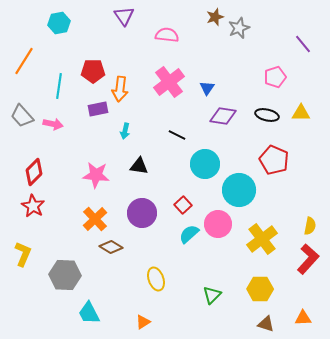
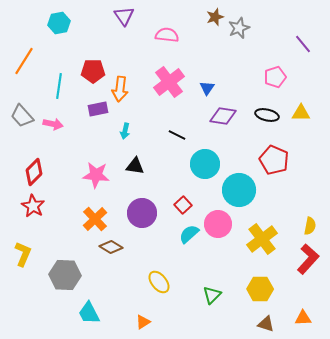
black triangle at (139, 166): moved 4 px left
yellow ellipse at (156, 279): moved 3 px right, 3 px down; rotated 20 degrees counterclockwise
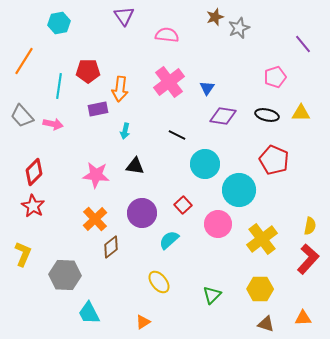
red pentagon at (93, 71): moved 5 px left
cyan semicircle at (189, 234): moved 20 px left, 6 px down
brown diamond at (111, 247): rotated 70 degrees counterclockwise
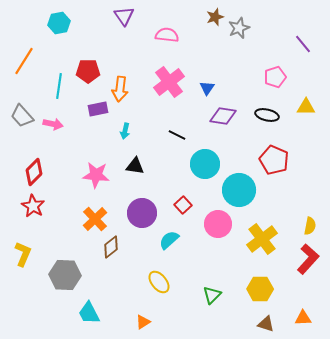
yellow triangle at (301, 113): moved 5 px right, 6 px up
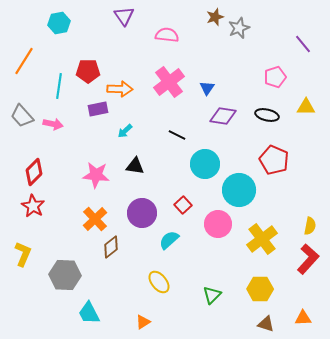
orange arrow at (120, 89): rotated 95 degrees counterclockwise
cyan arrow at (125, 131): rotated 35 degrees clockwise
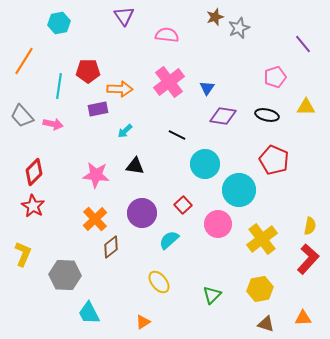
yellow hexagon at (260, 289): rotated 10 degrees counterclockwise
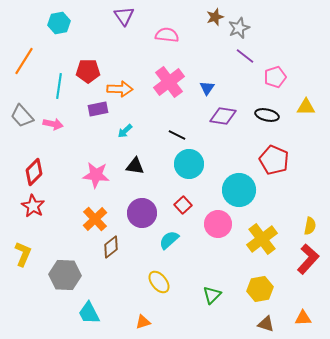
purple line at (303, 44): moved 58 px left, 12 px down; rotated 12 degrees counterclockwise
cyan circle at (205, 164): moved 16 px left
orange triangle at (143, 322): rotated 14 degrees clockwise
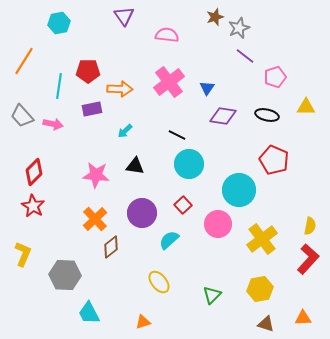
purple rectangle at (98, 109): moved 6 px left
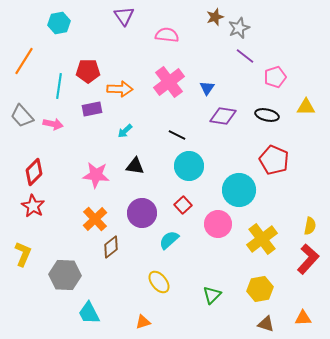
cyan circle at (189, 164): moved 2 px down
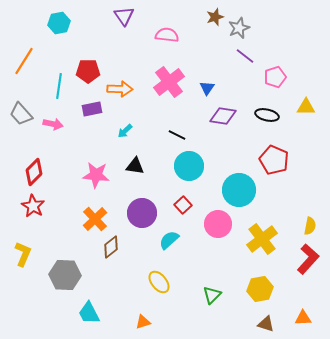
gray trapezoid at (22, 116): moved 1 px left, 2 px up
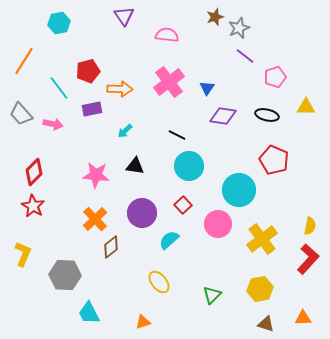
red pentagon at (88, 71): rotated 15 degrees counterclockwise
cyan line at (59, 86): moved 2 px down; rotated 45 degrees counterclockwise
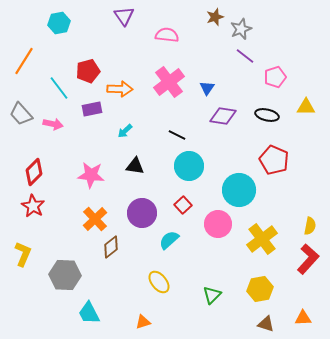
gray star at (239, 28): moved 2 px right, 1 px down
pink star at (96, 175): moved 5 px left
